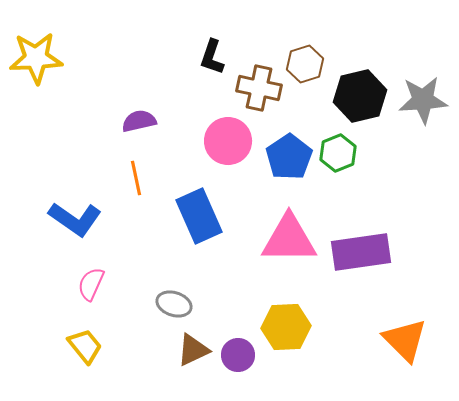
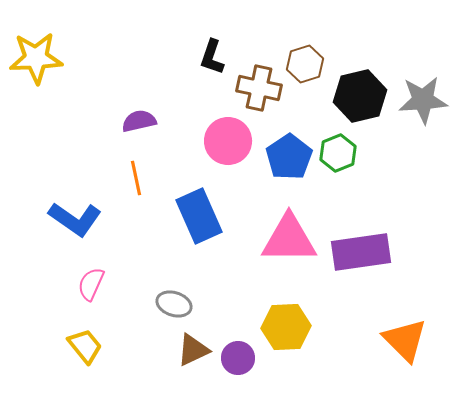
purple circle: moved 3 px down
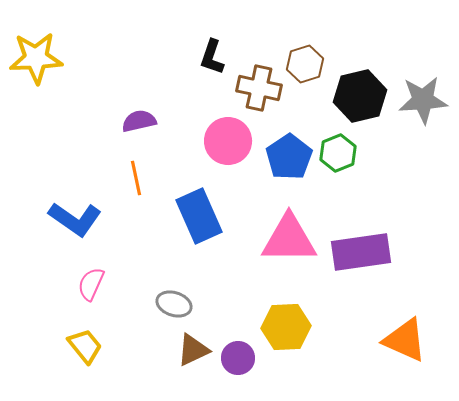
orange triangle: rotated 21 degrees counterclockwise
